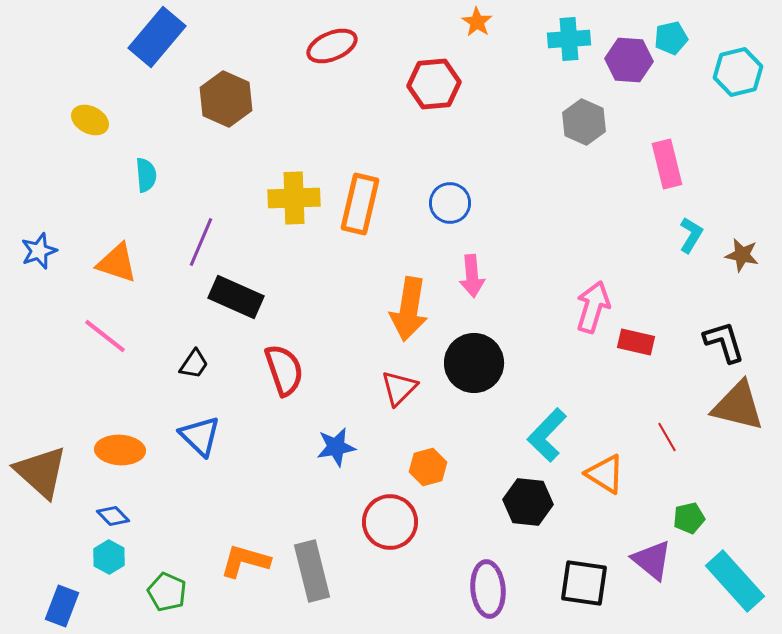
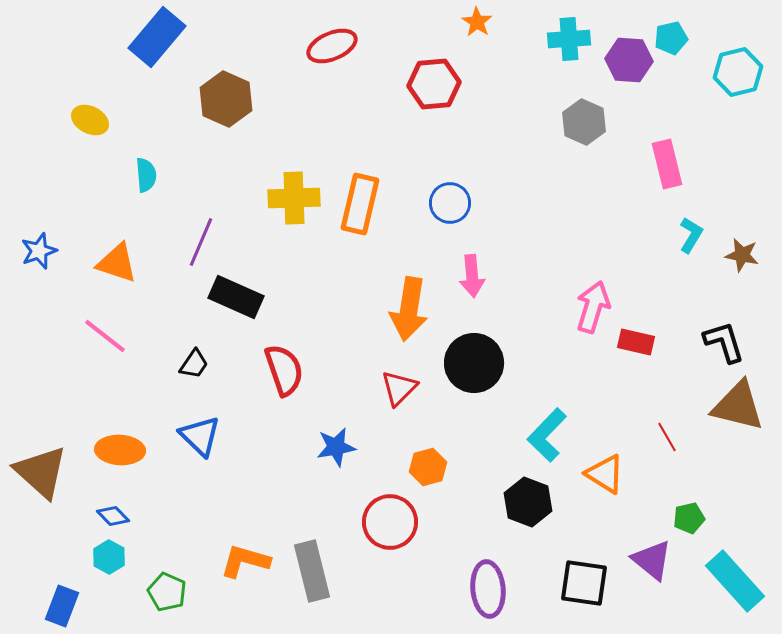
black hexagon at (528, 502): rotated 15 degrees clockwise
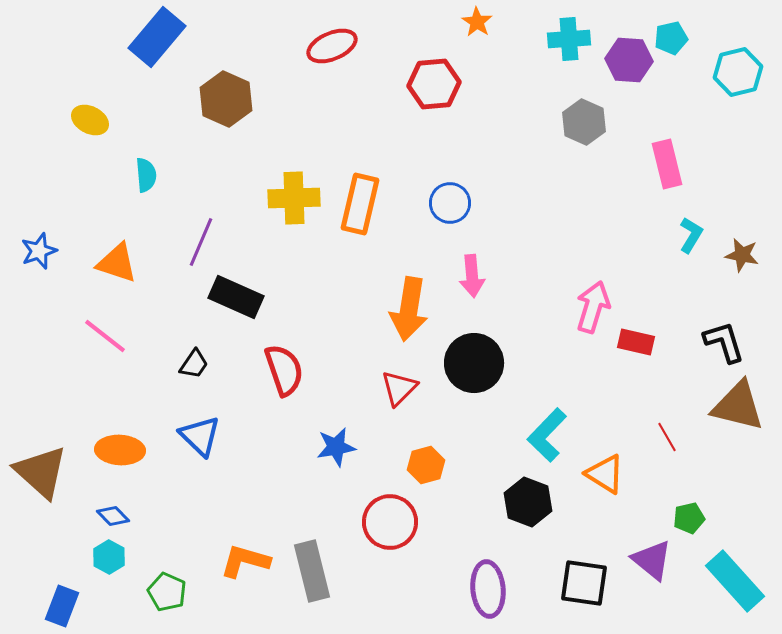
orange hexagon at (428, 467): moved 2 px left, 2 px up
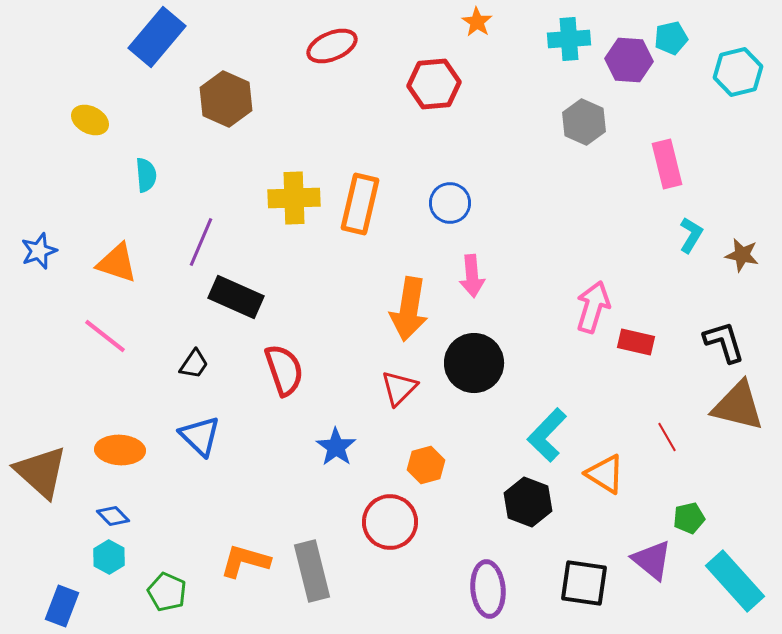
blue star at (336, 447): rotated 27 degrees counterclockwise
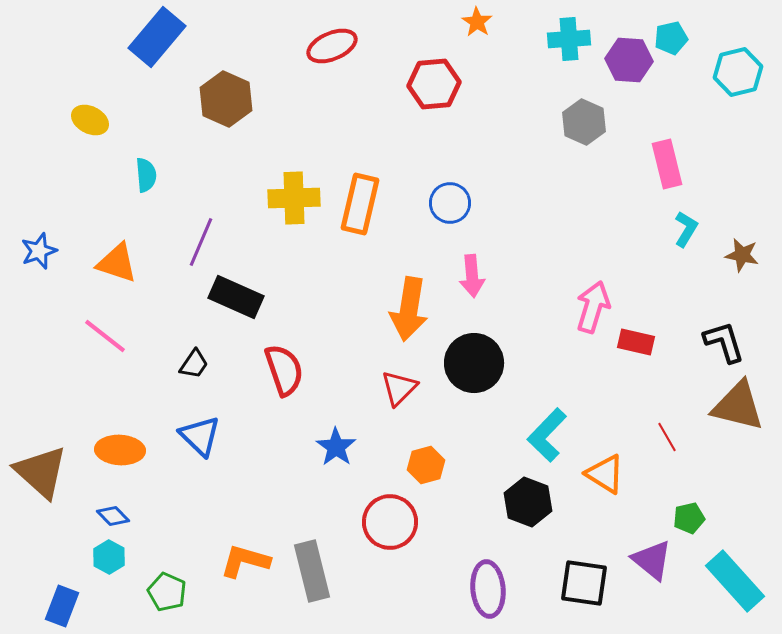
cyan L-shape at (691, 235): moved 5 px left, 6 px up
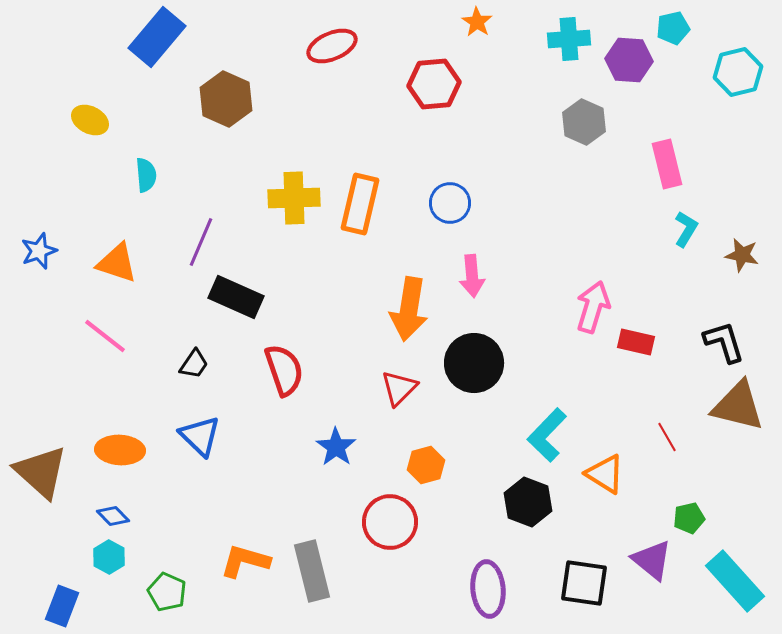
cyan pentagon at (671, 38): moved 2 px right, 10 px up
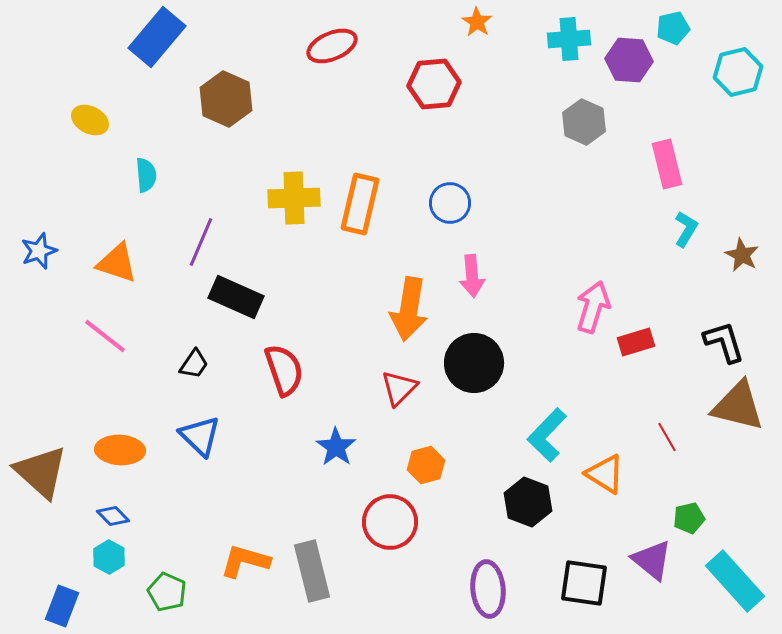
brown star at (742, 255): rotated 16 degrees clockwise
red rectangle at (636, 342): rotated 30 degrees counterclockwise
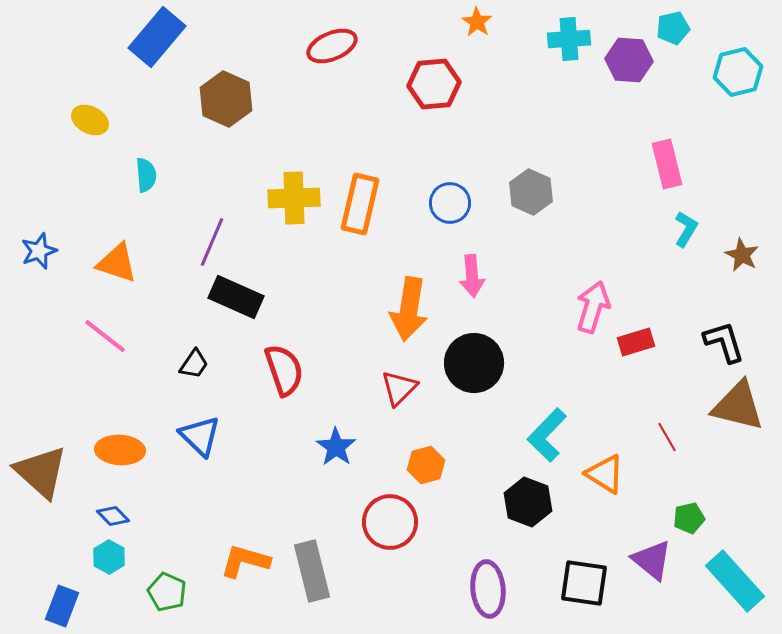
gray hexagon at (584, 122): moved 53 px left, 70 px down
purple line at (201, 242): moved 11 px right
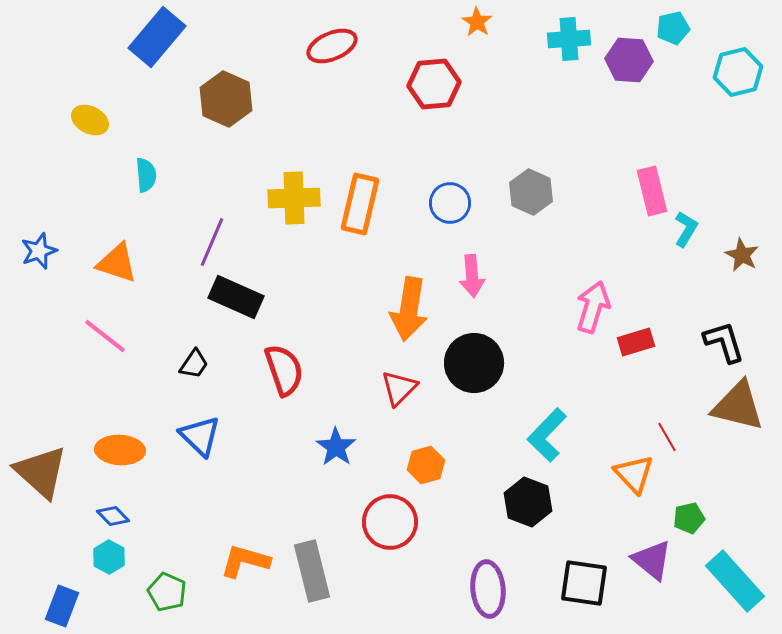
pink rectangle at (667, 164): moved 15 px left, 27 px down
orange triangle at (605, 474): moved 29 px right; rotated 15 degrees clockwise
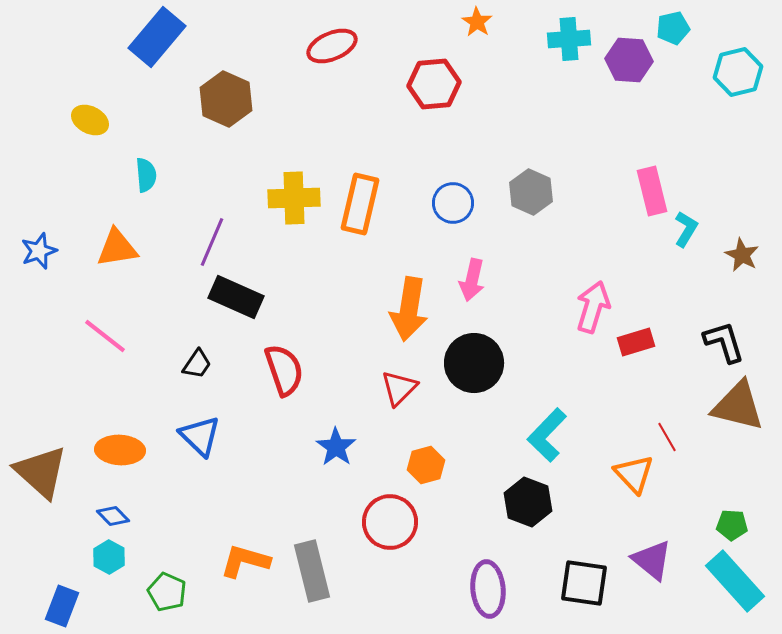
blue circle at (450, 203): moved 3 px right
orange triangle at (117, 263): moved 15 px up; rotated 27 degrees counterclockwise
pink arrow at (472, 276): moved 4 px down; rotated 18 degrees clockwise
black trapezoid at (194, 364): moved 3 px right
green pentagon at (689, 518): moved 43 px right, 7 px down; rotated 16 degrees clockwise
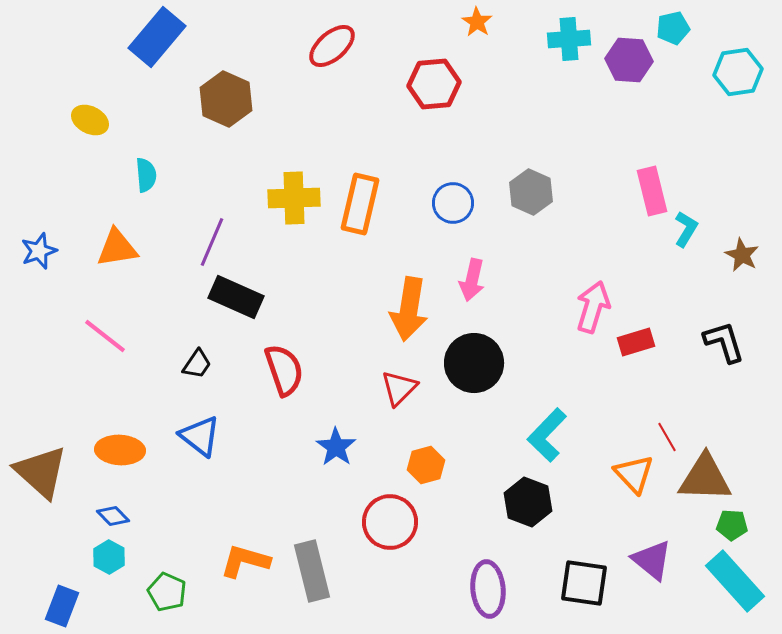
red ellipse at (332, 46): rotated 18 degrees counterclockwise
cyan hexagon at (738, 72): rotated 6 degrees clockwise
brown triangle at (738, 406): moved 33 px left, 72 px down; rotated 12 degrees counterclockwise
blue triangle at (200, 436): rotated 6 degrees counterclockwise
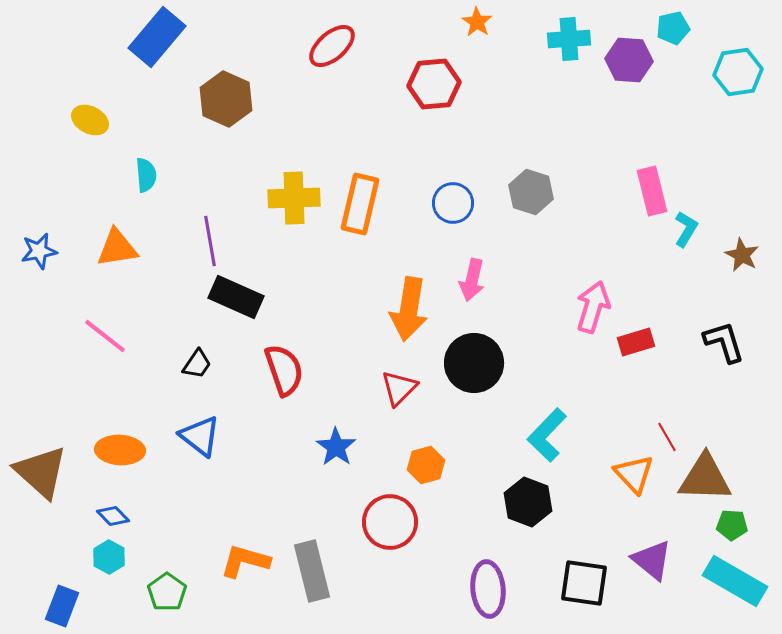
gray hexagon at (531, 192): rotated 6 degrees counterclockwise
purple line at (212, 242): moved 2 px left, 1 px up; rotated 33 degrees counterclockwise
blue star at (39, 251): rotated 9 degrees clockwise
cyan rectangle at (735, 581): rotated 18 degrees counterclockwise
green pentagon at (167, 592): rotated 12 degrees clockwise
